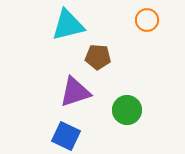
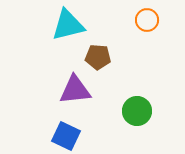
purple triangle: moved 2 px up; rotated 12 degrees clockwise
green circle: moved 10 px right, 1 px down
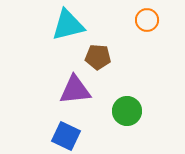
green circle: moved 10 px left
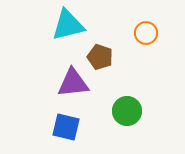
orange circle: moved 1 px left, 13 px down
brown pentagon: moved 2 px right; rotated 15 degrees clockwise
purple triangle: moved 2 px left, 7 px up
blue square: moved 9 px up; rotated 12 degrees counterclockwise
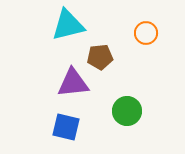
brown pentagon: rotated 25 degrees counterclockwise
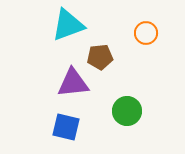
cyan triangle: rotated 6 degrees counterclockwise
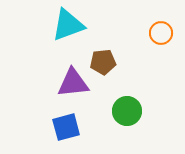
orange circle: moved 15 px right
brown pentagon: moved 3 px right, 5 px down
blue square: rotated 28 degrees counterclockwise
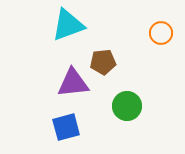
green circle: moved 5 px up
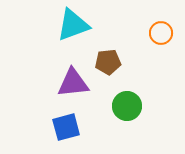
cyan triangle: moved 5 px right
brown pentagon: moved 5 px right
